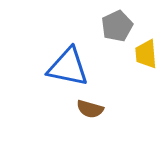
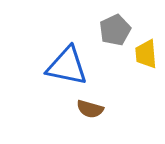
gray pentagon: moved 2 px left, 4 px down
blue triangle: moved 1 px left, 1 px up
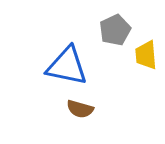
yellow trapezoid: moved 1 px down
brown semicircle: moved 10 px left
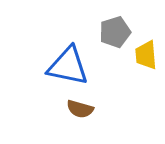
gray pentagon: moved 2 px down; rotated 8 degrees clockwise
blue triangle: moved 1 px right
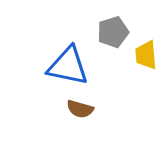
gray pentagon: moved 2 px left
